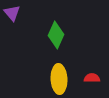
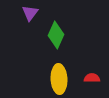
purple triangle: moved 18 px right; rotated 18 degrees clockwise
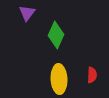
purple triangle: moved 3 px left
red semicircle: moved 3 px up; rotated 91 degrees clockwise
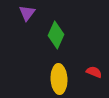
red semicircle: moved 2 px right, 3 px up; rotated 70 degrees counterclockwise
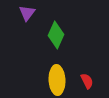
red semicircle: moved 7 px left, 9 px down; rotated 42 degrees clockwise
yellow ellipse: moved 2 px left, 1 px down
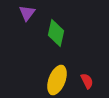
green diamond: moved 2 px up; rotated 12 degrees counterclockwise
yellow ellipse: rotated 24 degrees clockwise
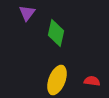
red semicircle: moved 5 px right; rotated 56 degrees counterclockwise
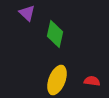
purple triangle: rotated 24 degrees counterclockwise
green diamond: moved 1 px left, 1 px down
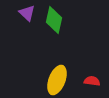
green diamond: moved 1 px left, 14 px up
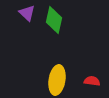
yellow ellipse: rotated 12 degrees counterclockwise
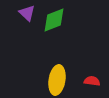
green diamond: rotated 56 degrees clockwise
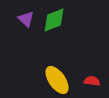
purple triangle: moved 1 px left, 6 px down
yellow ellipse: rotated 44 degrees counterclockwise
